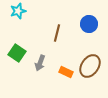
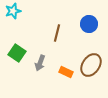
cyan star: moved 5 px left
brown ellipse: moved 1 px right, 1 px up
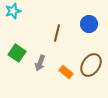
orange rectangle: rotated 16 degrees clockwise
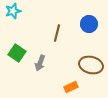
brown ellipse: rotated 70 degrees clockwise
orange rectangle: moved 5 px right, 15 px down; rotated 64 degrees counterclockwise
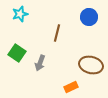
cyan star: moved 7 px right, 3 px down
blue circle: moved 7 px up
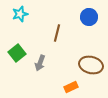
green square: rotated 18 degrees clockwise
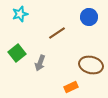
brown line: rotated 42 degrees clockwise
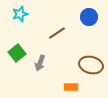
orange rectangle: rotated 24 degrees clockwise
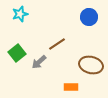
brown line: moved 11 px down
gray arrow: moved 1 px left, 1 px up; rotated 28 degrees clockwise
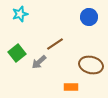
brown line: moved 2 px left
